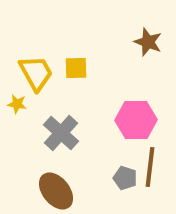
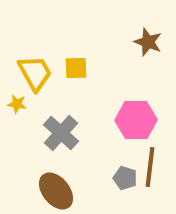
yellow trapezoid: moved 1 px left
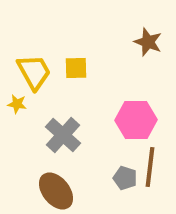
yellow trapezoid: moved 1 px left, 1 px up
gray cross: moved 2 px right, 2 px down
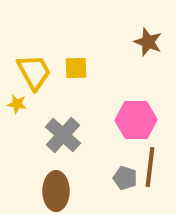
brown ellipse: rotated 39 degrees clockwise
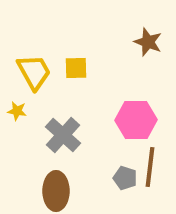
yellow star: moved 7 px down
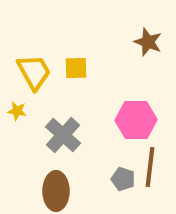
gray pentagon: moved 2 px left, 1 px down
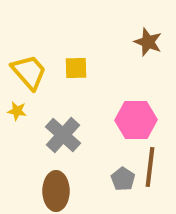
yellow trapezoid: moved 5 px left; rotated 12 degrees counterclockwise
gray pentagon: rotated 15 degrees clockwise
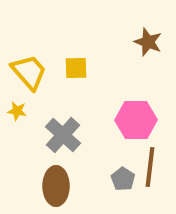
brown ellipse: moved 5 px up
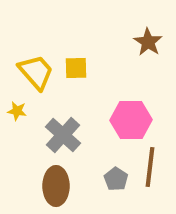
brown star: rotated 12 degrees clockwise
yellow trapezoid: moved 7 px right
pink hexagon: moved 5 px left
gray pentagon: moved 7 px left
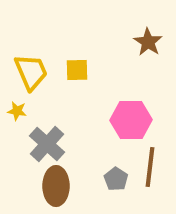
yellow square: moved 1 px right, 2 px down
yellow trapezoid: moved 5 px left; rotated 18 degrees clockwise
gray cross: moved 16 px left, 9 px down
